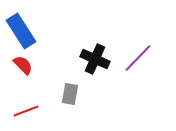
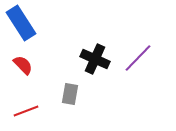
blue rectangle: moved 8 px up
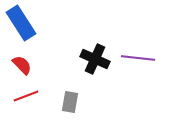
purple line: rotated 52 degrees clockwise
red semicircle: moved 1 px left
gray rectangle: moved 8 px down
red line: moved 15 px up
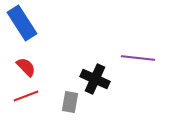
blue rectangle: moved 1 px right
black cross: moved 20 px down
red semicircle: moved 4 px right, 2 px down
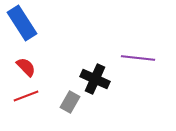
gray rectangle: rotated 20 degrees clockwise
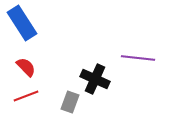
gray rectangle: rotated 10 degrees counterclockwise
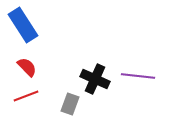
blue rectangle: moved 1 px right, 2 px down
purple line: moved 18 px down
red semicircle: moved 1 px right
gray rectangle: moved 2 px down
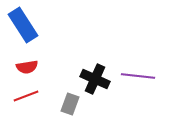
red semicircle: rotated 125 degrees clockwise
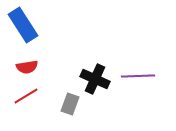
purple line: rotated 8 degrees counterclockwise
red line: rotated 10 degrees counterclockwise
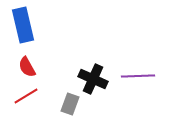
blue rectangle: rotated 20 degrees clockwise
red semicircle: rotated 70 degrees clockwise
black cross: moved 2 px left
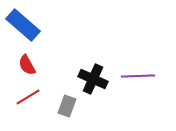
blue rectangle: rotated 36 degrees counterclockwise
red semicircle: moved 2 px up
red line: moved 2 px right, 1 px down
gray rectangle: moved 3 px left, 2 px down
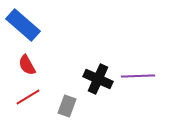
black cross: moved 5 px right
